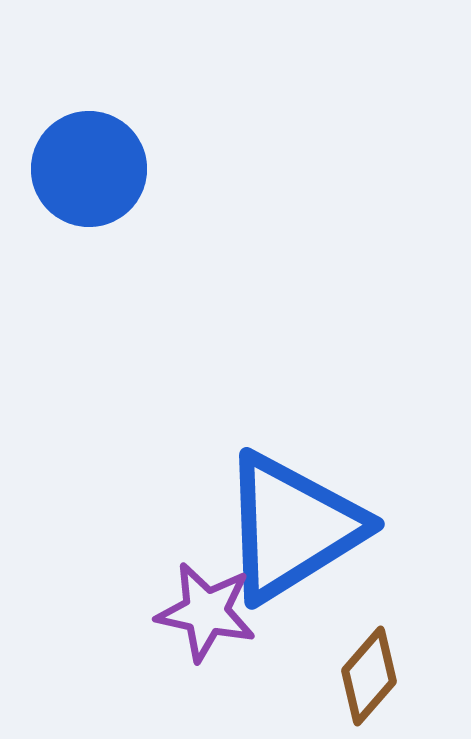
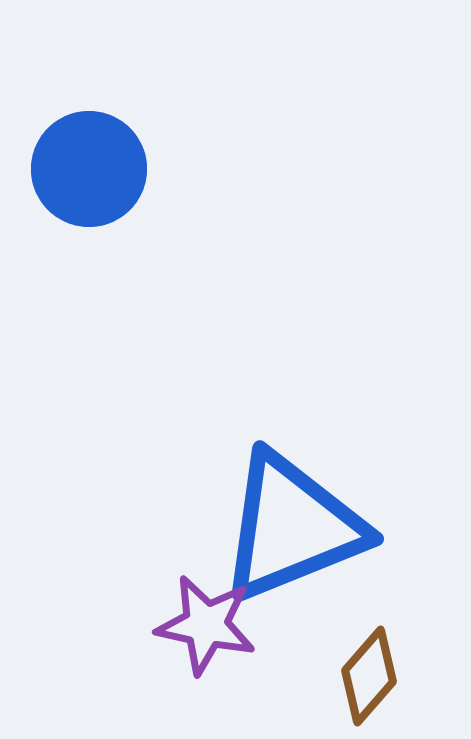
blue triangle: rotated 10 degrees clockwise
purple star: moved 13 px down
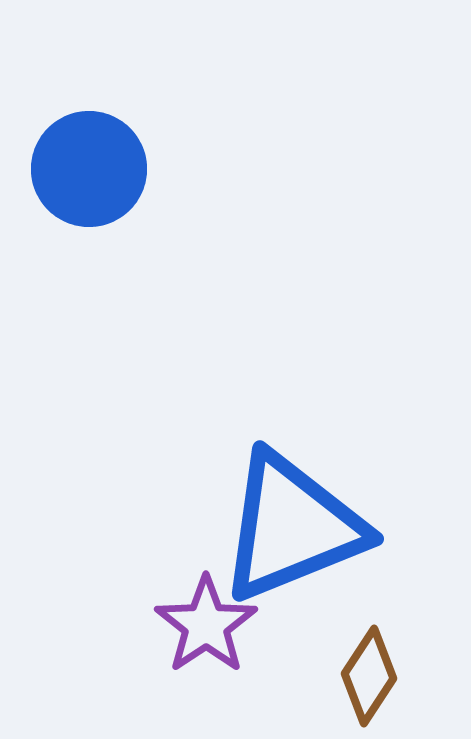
purple star: rotated 26 degrees clockwise
brown diamond: rotated 8 degrees counterclockwise
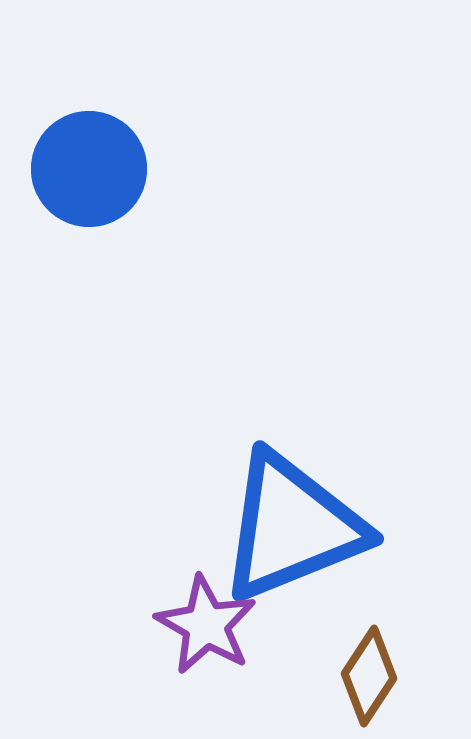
purple star: rotated 8 degrees counterclockwise
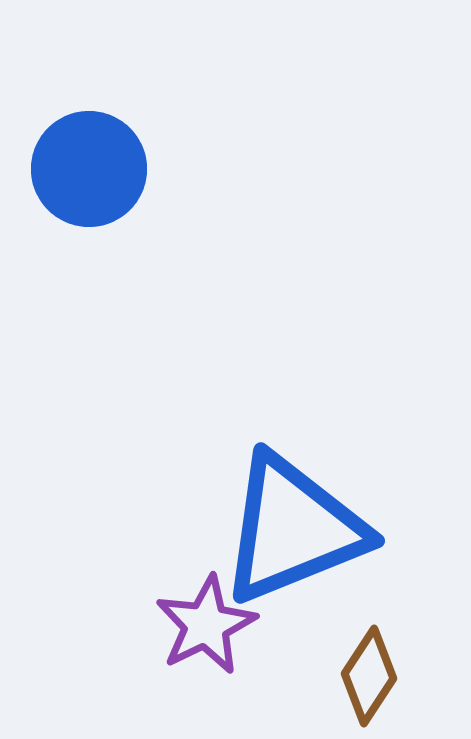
blue triangle: moved 1 px right, 2 px down
purple star: rotated 16 degrees clockwise
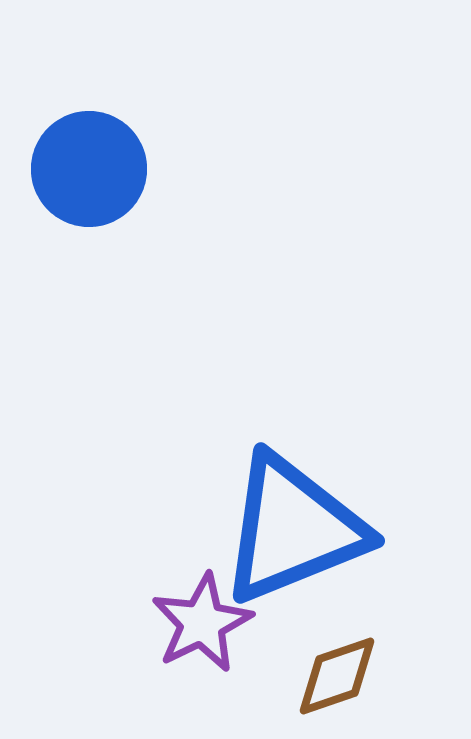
purple star: moved 4 px left, 2 px up
brown diamond: moved 32 px left; rotated 38 degrees clockwise
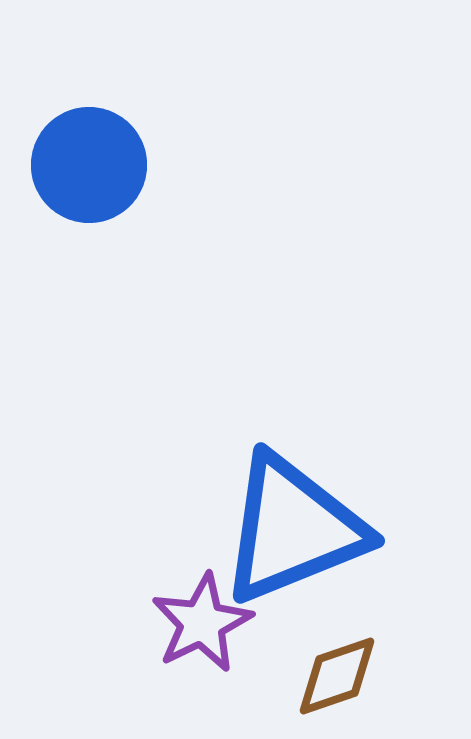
blue circle: moved 4 px up
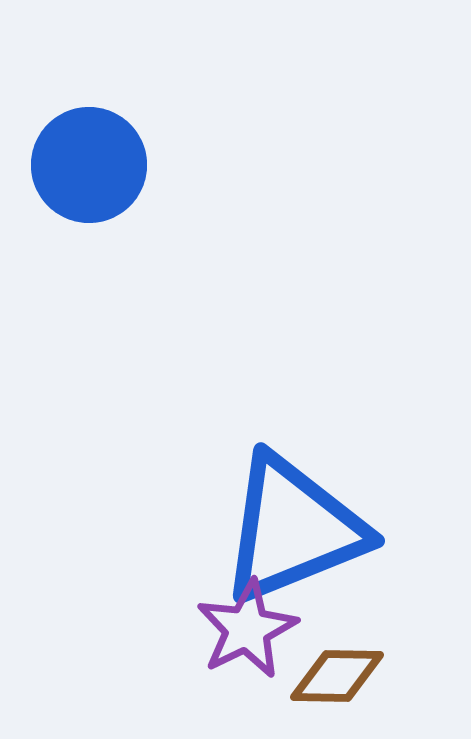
purple star: moved 45 px right, 6 px down
brown diamond: rotated 20 degrees clockwise
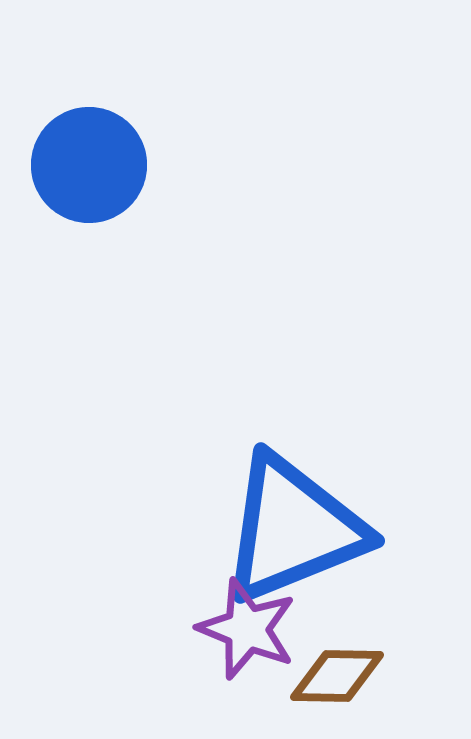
purple star: rotated 24 degrees counterclockwise
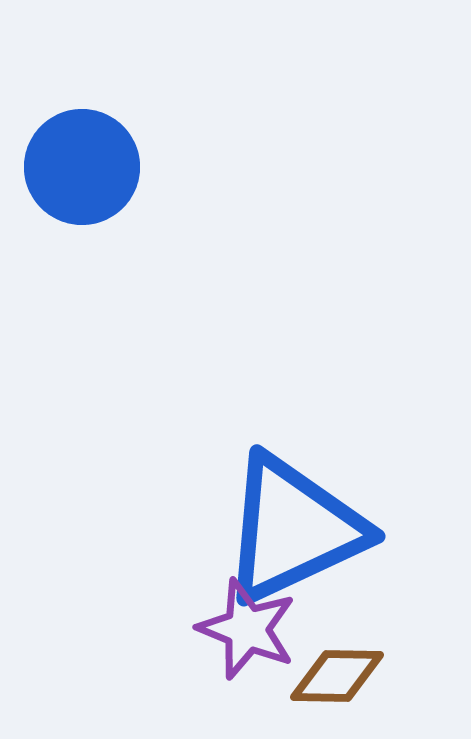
blue circle: moved 7 px left, 2 px down
blue triangle: rotated 3 degrees counterclockwise
